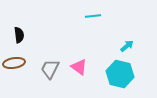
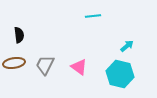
gray trapezoid: moved 5 px left, 4 px up
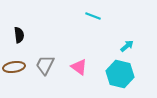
cyan line: rotated 28 degrees clockwise
brown ellipse: moved 4 px down
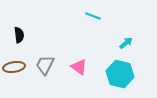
cyan arrow: moved 1 px left, 3 px up
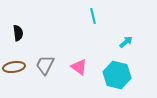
cyan line: rotated 56 degrees clockwise
black semicircle: moved 1 px left, 2 px up
cyan arrow: moved 1 px up
cyan hexagon: moved 3 px left, 1 px down
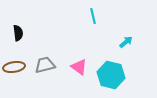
gray trapezoid: rotated 50 degrees clockwise
cyan hexagon: moved 6 px left
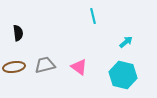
cyan hexagon: moved 12 px right
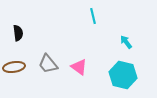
cyan arrow: rotated 88 degrees counterclockwise
gray trapezoid: moved 3 px right, 1 px up; rotated 115 degrees counterclockwise
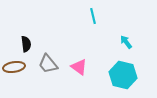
black semicircle: moved 8 px right, 11 px down
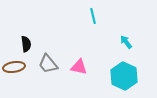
pink triangle: rotated 24 degrees counterclockwise
cyan hexagon: moved 1 px right, 1 px down; rotated 12 degrees clockwise
